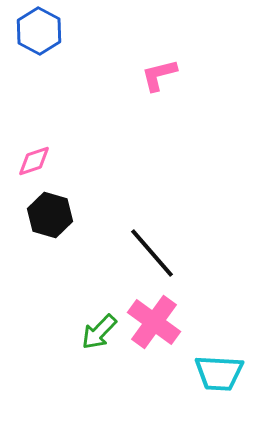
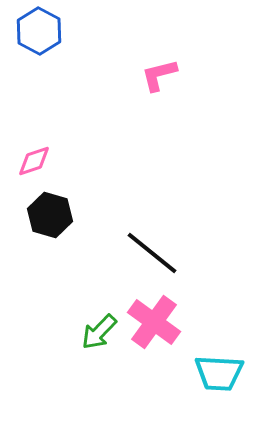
black line: rotated 10 degrees counterclockwise
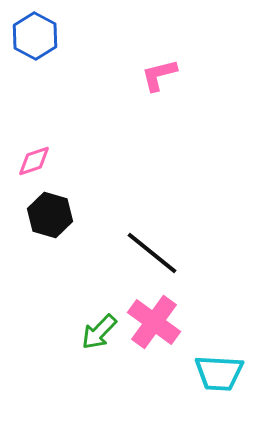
blue hexagon: moved 4 px left, 5 px down
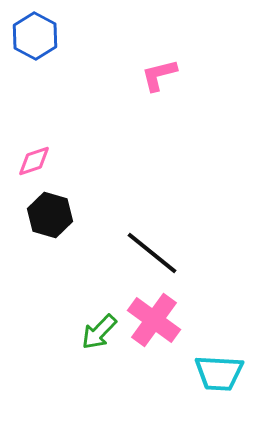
pink cross: moved 2 px up
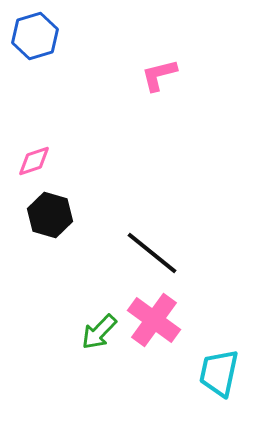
blue hexagon: rotated 15 degrees clockwise
cyan trapezoid: rotated 99 degrees clockwise
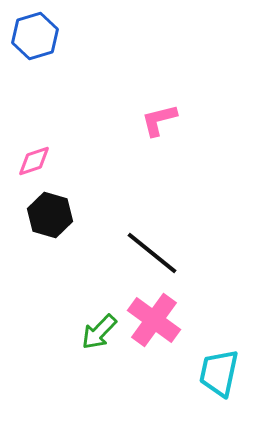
pink L-shape: moved 45 px down
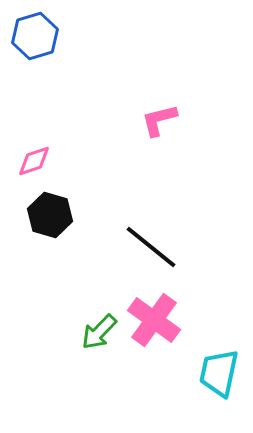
black line: moved 1 px left, 6 px up
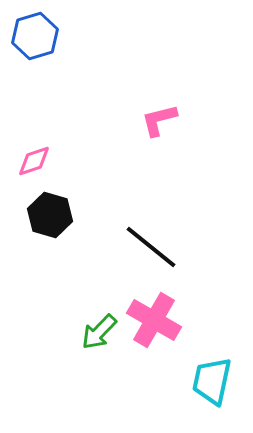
pink cross: rotated 6 degrees counterclockwise
cyan trapezoid: moved 7 px left, 8 px down
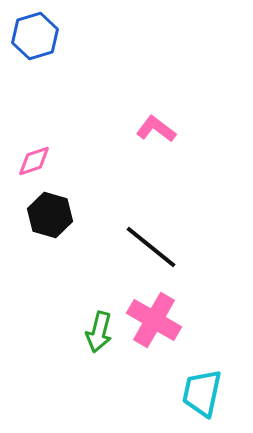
pink L-shape: moved 3 px left, 9 px down; rotated 51 degrees clockwise
green arrow: rotated 30 degrees counterclockwise
cyan trapezoid: moved 10 px left, 12 px down
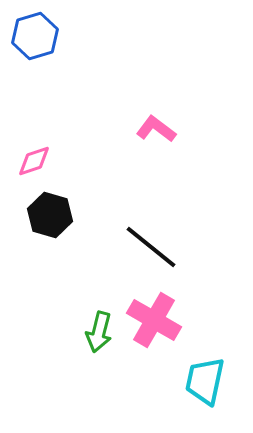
cyan trapezoid: moved 3 px right, 12 px up
